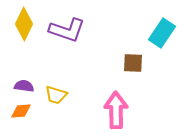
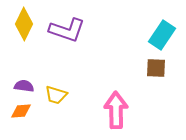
cyan rectangle: moved 2 px down
brown square: moved 23 px right, 5 px down
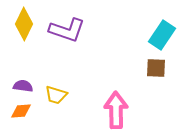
purple semicircle: moved 1 px left
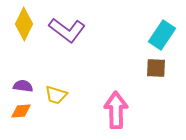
purple L-shape: rotated 18 degrees clockwise
